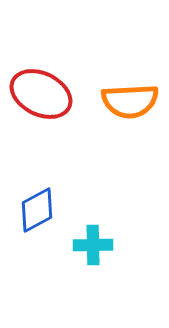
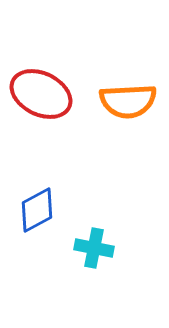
orange semicircle: moved 2 px left
cyan cross: moved 1 px right, 3 px down; rotated 12 degrees clockwise
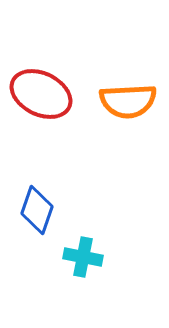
blue diamond: rotated 42 degrees counterclockwise
cyan cross: moved 11 px left, 9 px down
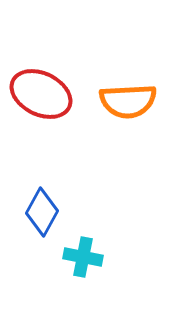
blue diamond: moved 5 px right, 2 px down; rotated 9 degrees clockwise
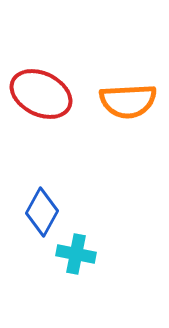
cyan cross: moved 7 px left, 3 px up
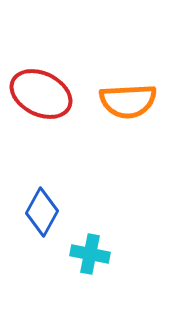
cyan cross: moved 14 px right
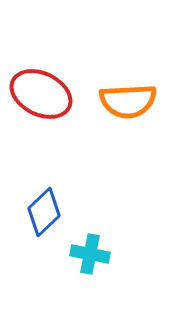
blue diamond: moved 2 px right; rotated 18 degrees clockwise
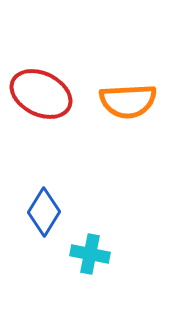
blue diamond: rotated 15 degrees counterclockwise
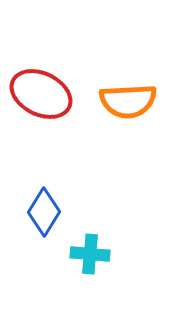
cyan cross: rotated 6 degrees counterclockwise
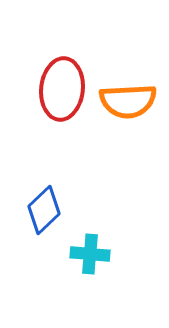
red ellipse: moved 21 px right, 5 px up; rotated 70 degrees clockwise
blue diamond: moved 2 px up; rotated 15 degrees clockwise
